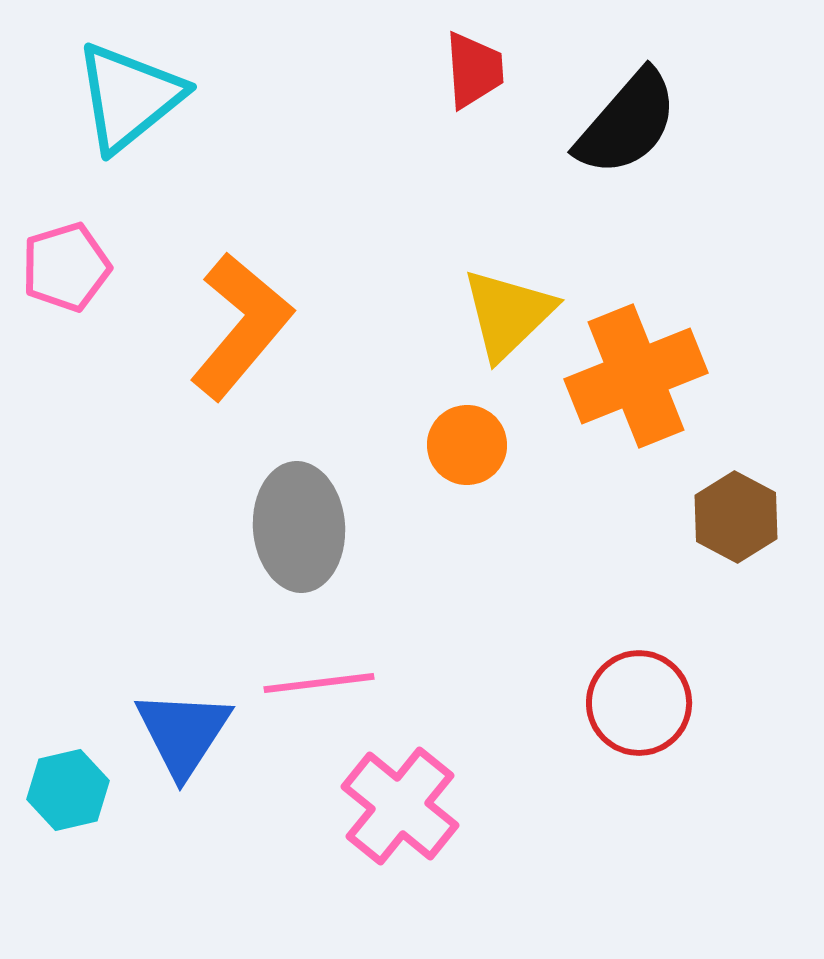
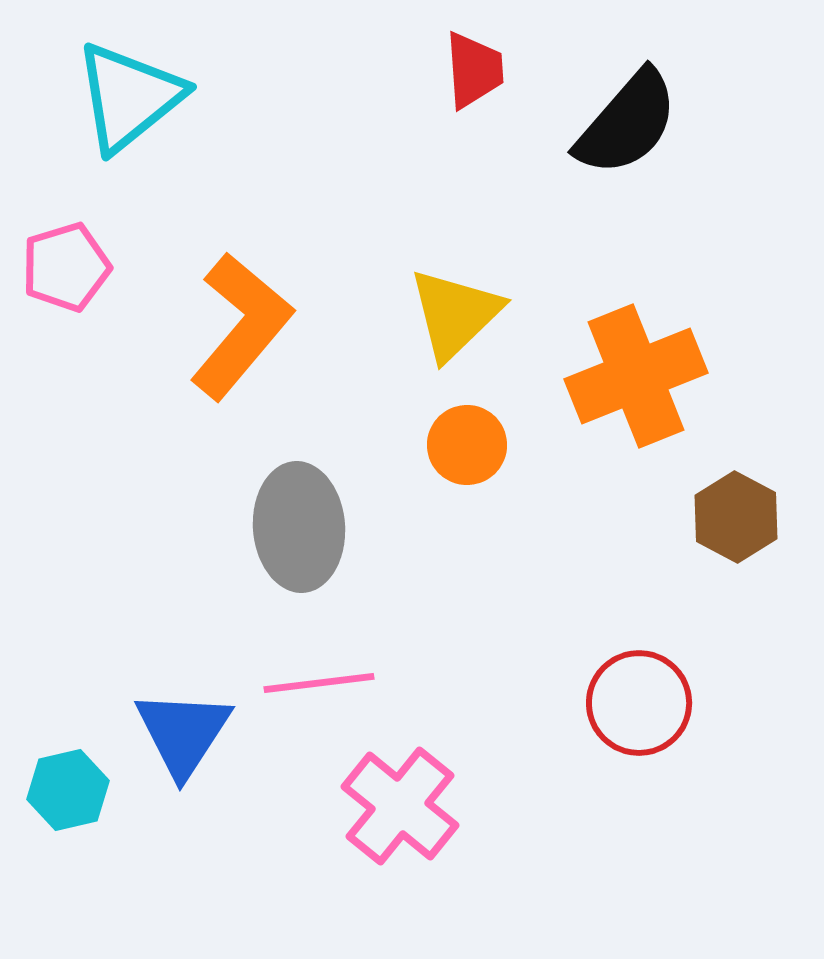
yellow triangle: moved 53 px left
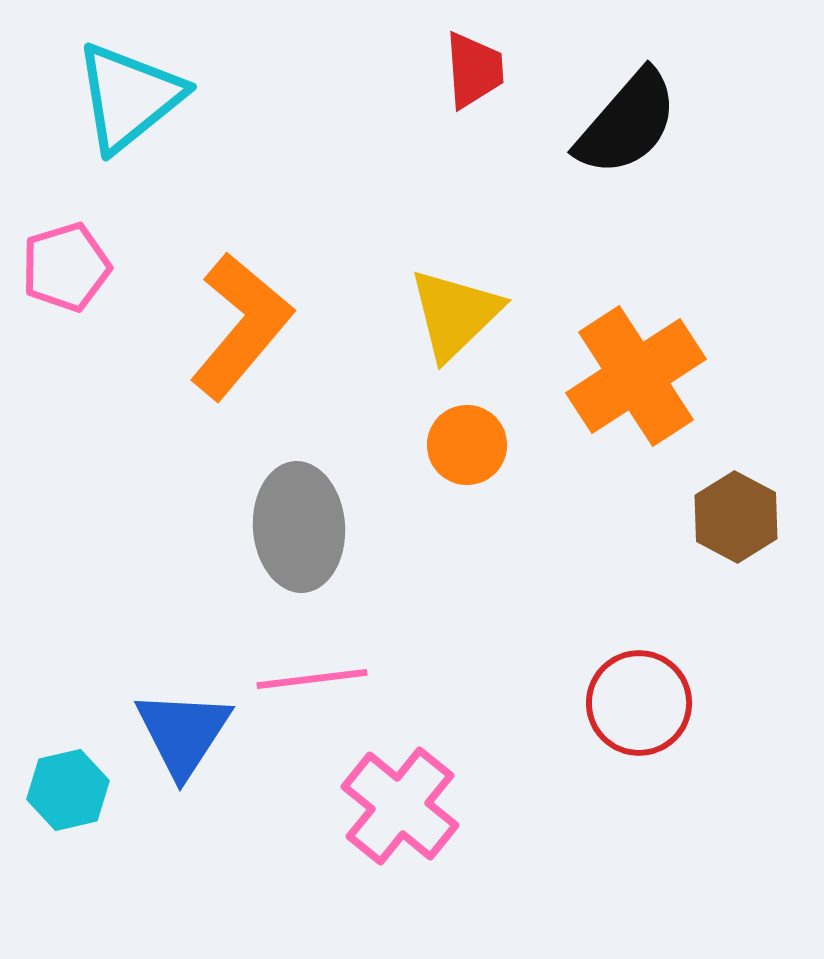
orange cross: rotated 11 degrees counterclockwise
pink line: moved 7 px left, 4 px up
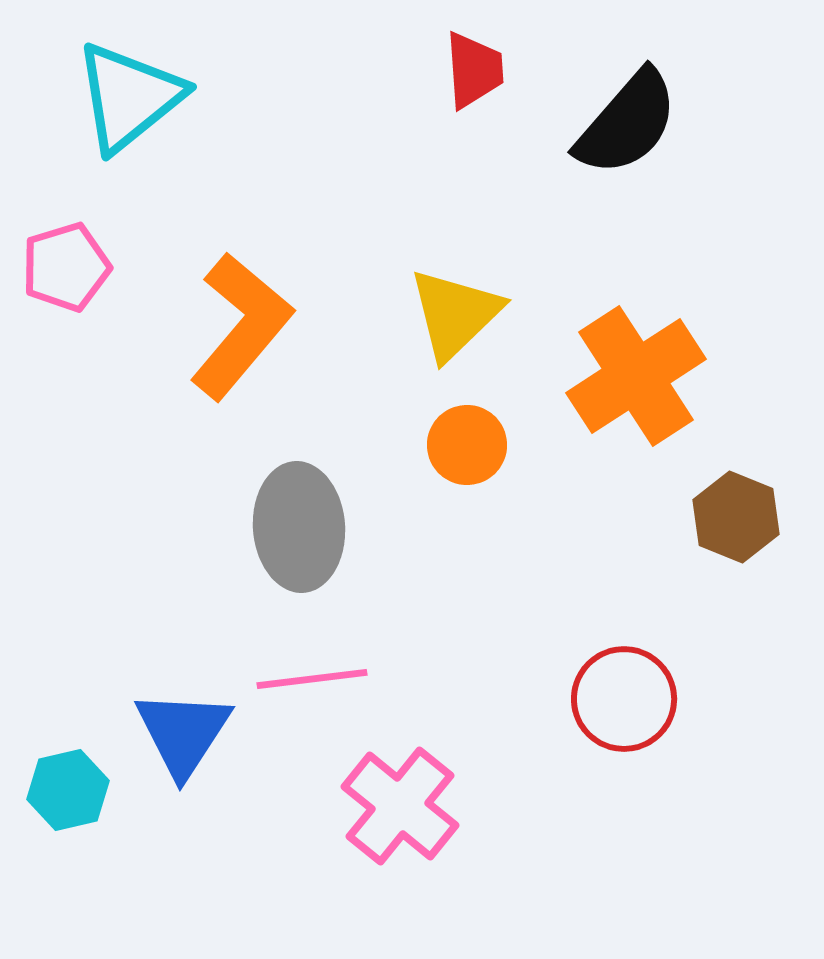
brown hexagon: rotated 6 degrees counterclockwise
red circle: moved 15 px left, 4 px up
